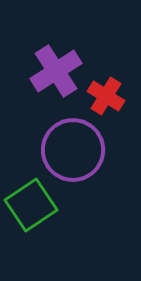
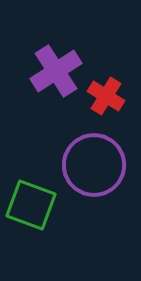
purple circle: moved 21 px right, 15 px down
green square: rotated 36 degrees counterclockwise
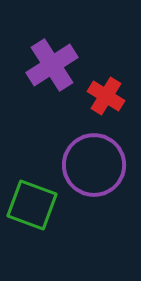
purple cross: moved 4 px left, 6 px up
green square: moved 1 px right
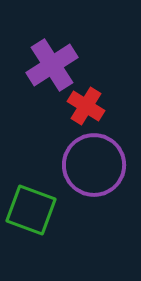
red cross: moved 20 px left, 10 px down
green square: moved 1 px left, 5 px down
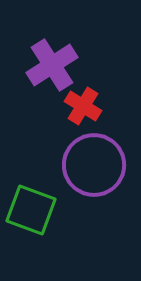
red cross: moved 3 px left
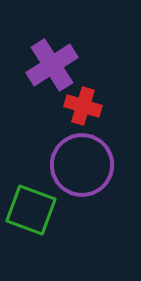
red cross: rotated 15 degrees counterclockwise
purple circle: moved 12 px left
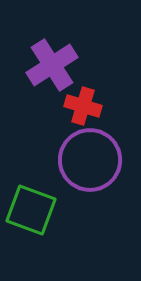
purple circle: moved 8 px right, 5 px up
